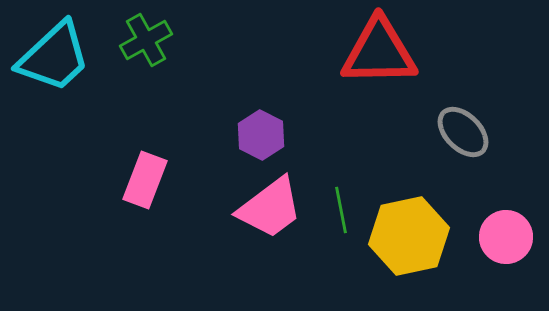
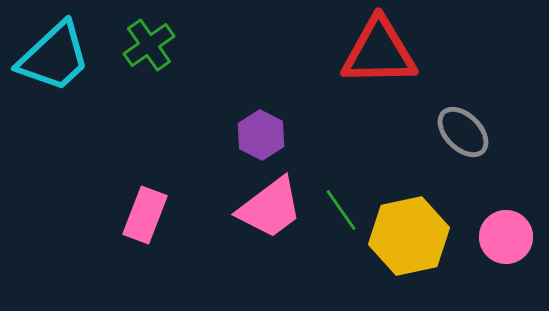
green cross: moved 3 px right, 5 px down; rotated 6 degrees counterclockwise
pink rectangle: moved 35 px down
green line: rotated 24 degrees counterclockwise
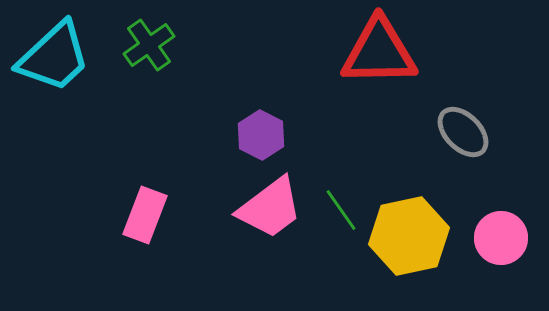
pink circle: moved 5 px left, 1 px down
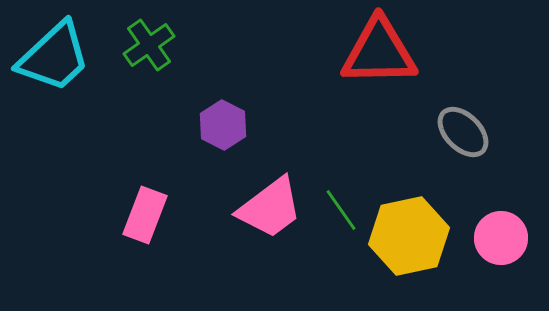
purple hexagon: moved 38 px left, 10 px up
